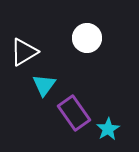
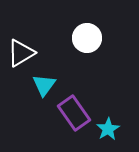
white triangle: moved 3 px left, 1 px down
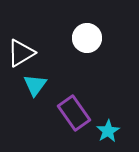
cyan triangle: moved 9 px left
cyan star: moved 2 px down
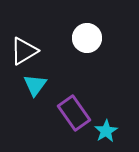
white triangle: moved 3 px right, 2 px up
cyan star: moved 2 px left
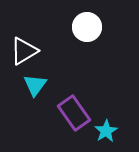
white circle: moved 11 px up
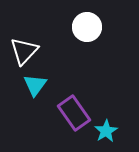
white triangle: rotated 16 degrees counterclockwise
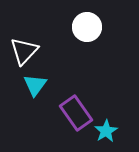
purple rectangle: moved 2 px right
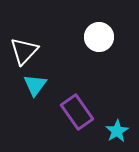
white circle: moved 12 px right, 10 px down
purple rectangle: moved 1 px right, 1 px up
cyan star: moved 11 px right
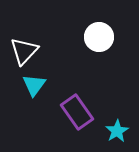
cyan triangle: moved 1 px left
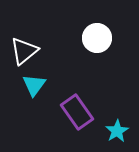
white circle: moved 2 px left, 1 px down
white triangle: rotated 8 degrees clockwise
